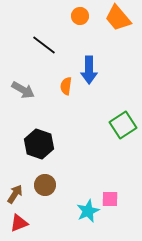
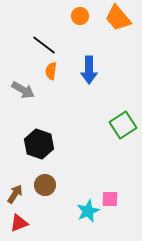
orange semicircle: moved 15 px left, 15 px up
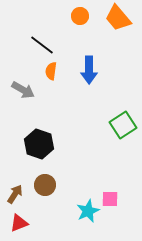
black line: moved 2 px left
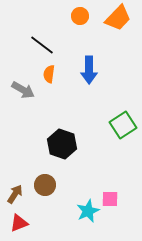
orange trapezoid: rotated 96 degrees counterclockwise
orange semicircle: moved 2 px left, 3 px down
black hexagon: moved 23 px right
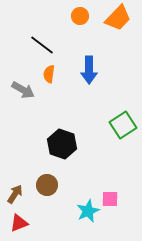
brown circle: moved 2 px right
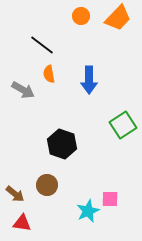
orange circle: moved 1 px right
blue arrow: moved 10 px down
orange semicircle: rotated 18 degrees counterclockwise
brown arrow: rotated 96 degrees clockwise
red triangle: moved 3 px right; rotated 30 degrees clockwise
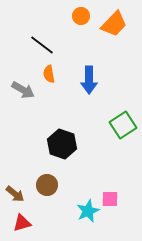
orange trapezoid: moved 4 px left, 6 px down
red triangle: rotated 24 degrees counterclockwise
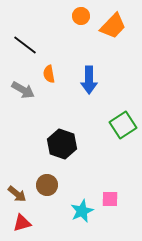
orange trapezoid: moved 1 px left, 2 px down
black line: moved 17 px left
brown arrow: moved 2 px right
cyan star: moved 6 px left
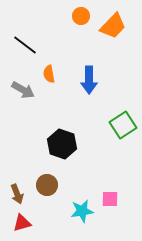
brown arrow: rotated 30 degrees clockwise
cyan star: rotated 15 degrees clockwise
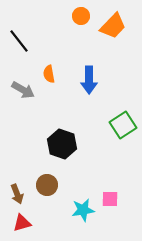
black line: moved 6 px left, 4 px up; rotated 15 degrees clockwise
cyan star: moved 1 px right, 1 px up
